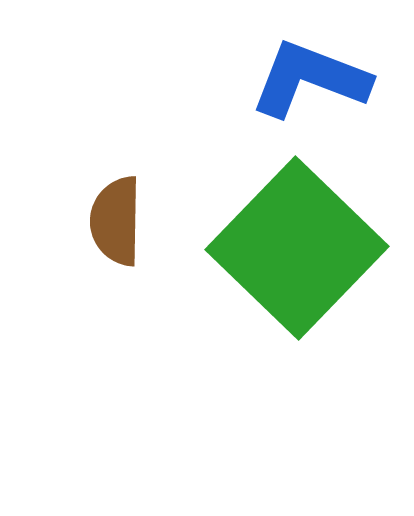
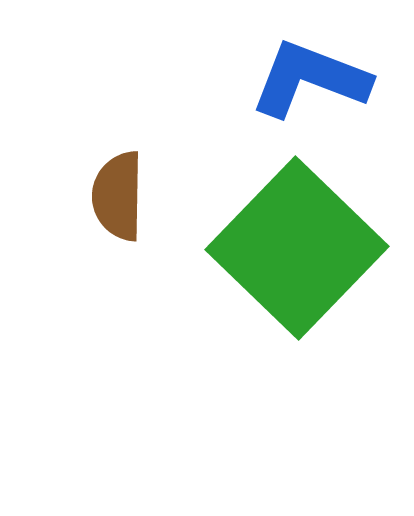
brown semicircle: moved 2 px right, 25 px up
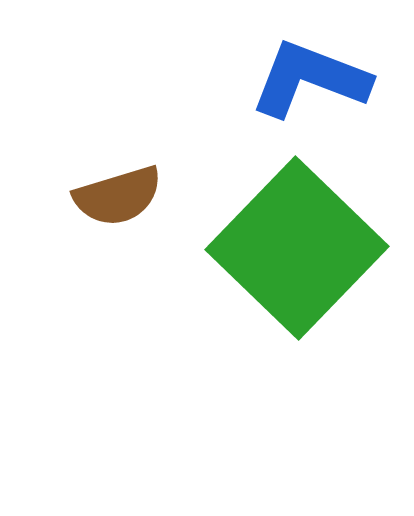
brown semicircle: rotated 108 degrees counterclockwise
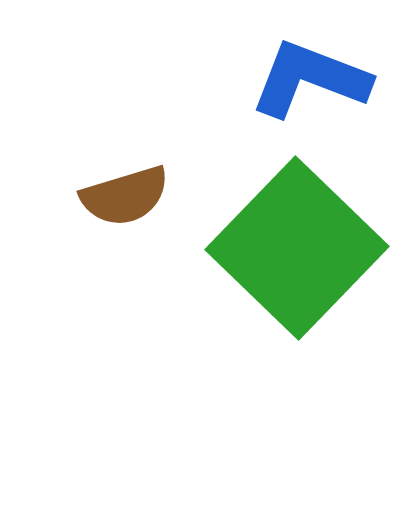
brown semicircle: moved 7 px right
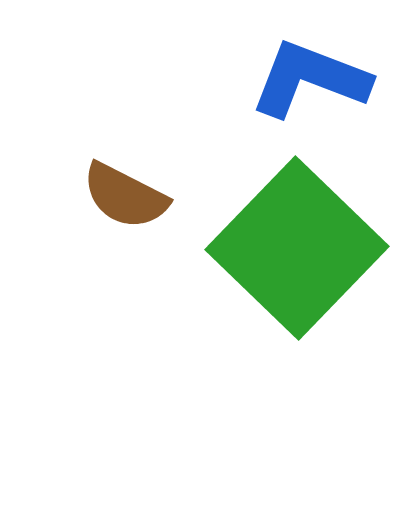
brown semicircle: rotated 44 degrees clockwise
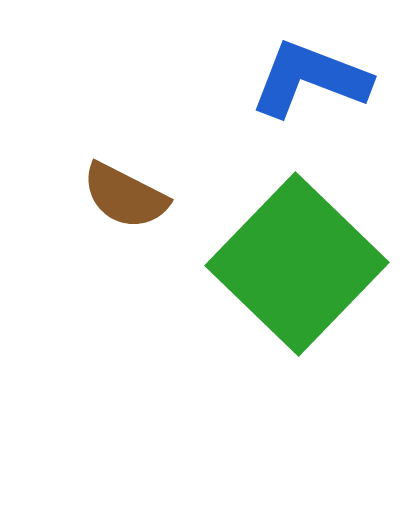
green square: moved 16 px down
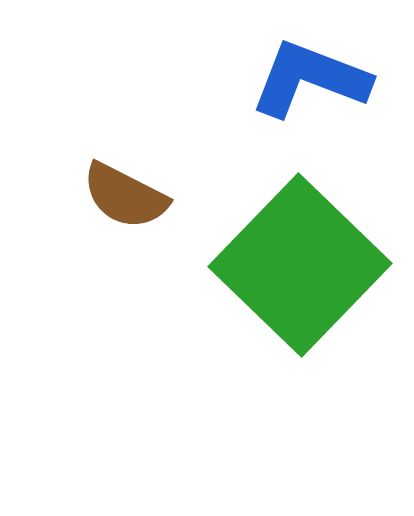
green square: moved 3 px right, 1 px down
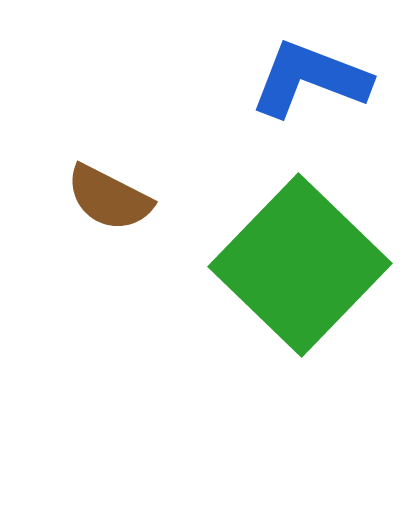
brown semicircle: moved 16 px left, 2 px down
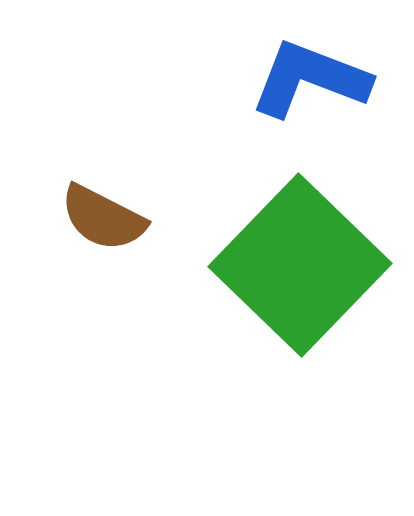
brown semicircle: moved 6 px left, 20 px down
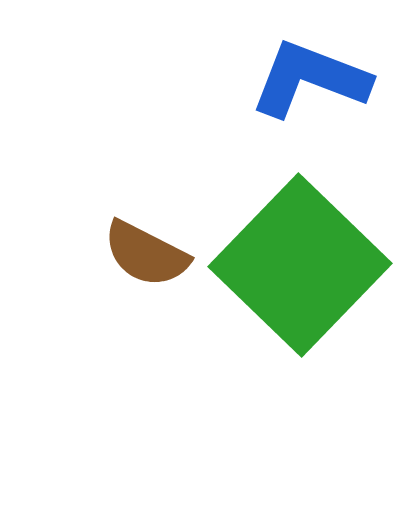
brown semicircle: moved 43 px right, 36 px down
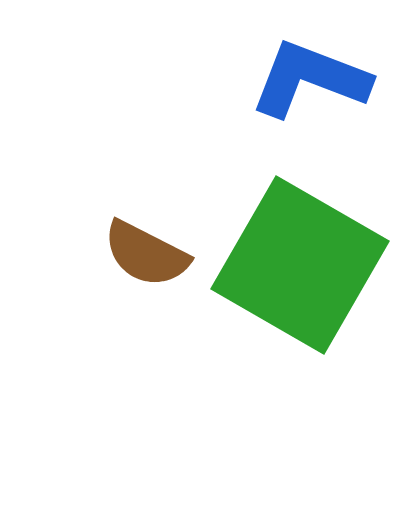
green square: rotated 14 degrees counterclockwise
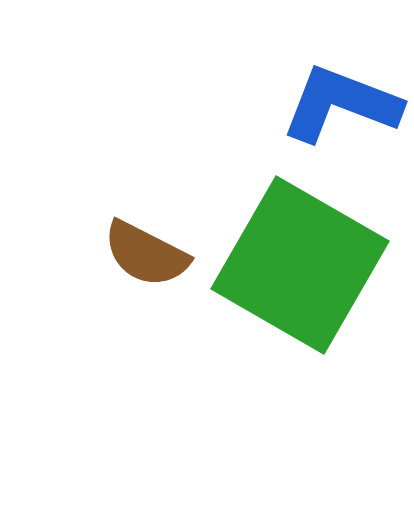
blue L-shape: moved 31 px right, 25 px down
